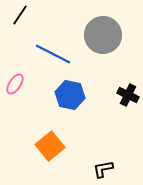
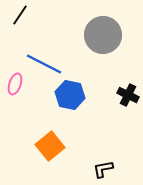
blue line: moved 9 px left, 10 px down
pink ellipse: rotated 15 degrees counterclockwise
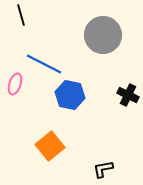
black line: moved 1 px right; rotated 50 degrees counterclockwise
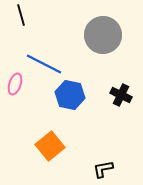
black cross: moved 7 px left
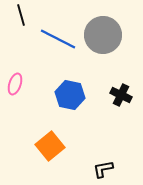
blue line: moved 14 px right, 25 px up
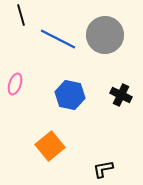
gray circle: moved 2 px right
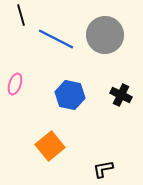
blue line: moved 2 px left
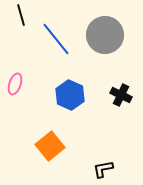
blue line: rotated 24 degrees clockwise
blue hexagon: rotated 12 degrees clockwise
